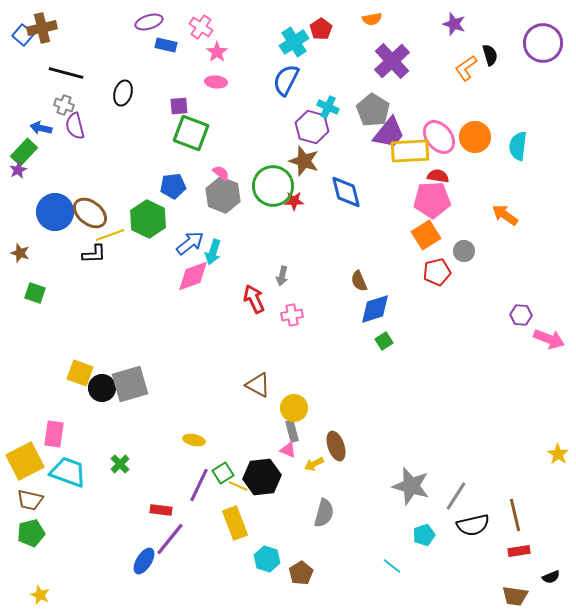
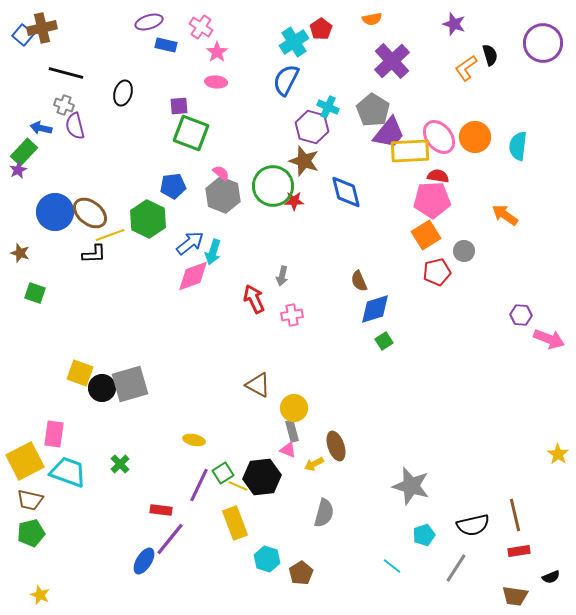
gray line at (456, 496): moved 72 px down
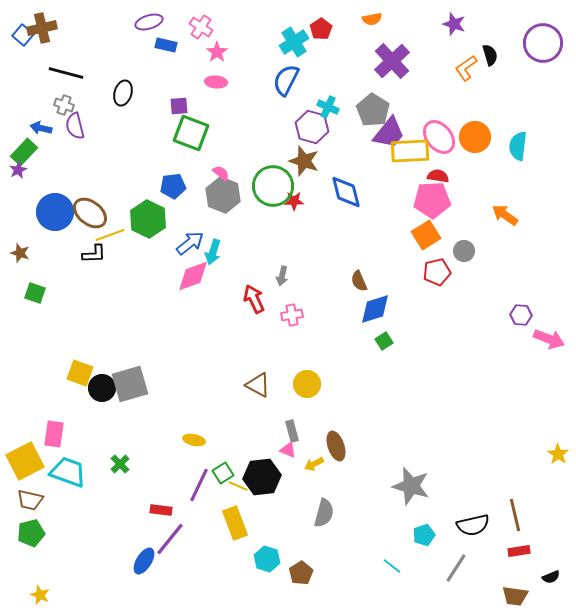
yellow circle at (294, 408): moved 13 px right, 24 px up
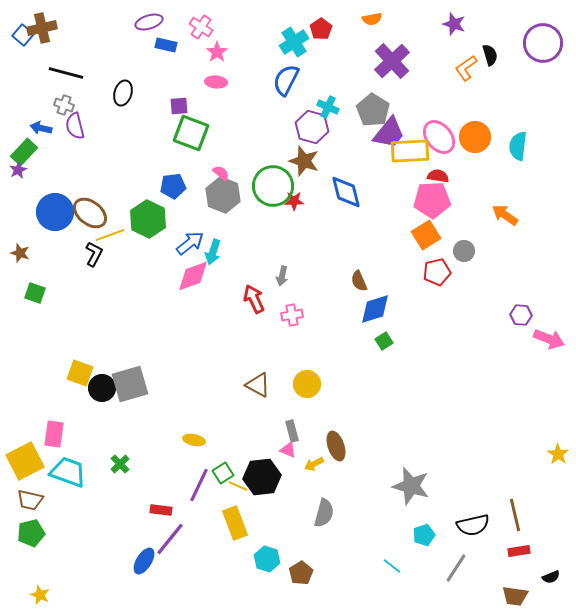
black L-shape at (94, 254): rotated 60 degrees counterclockwise
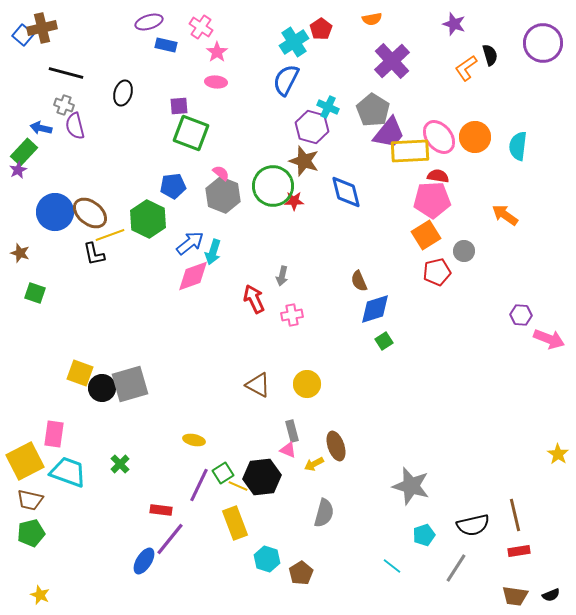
black L-shape at (94, 254): rotated 140 degrees clockwise
black semicircle at (551, 577): moved 18 px down
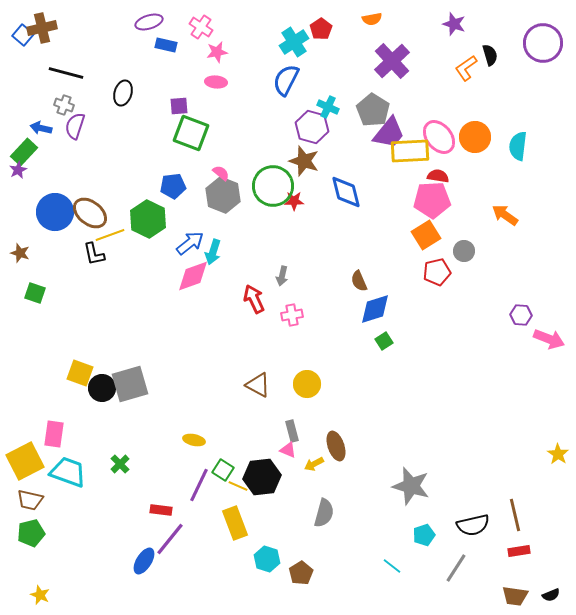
pink star at (217, 52): rotated 25 degrees clockwise
purple semicircle at (75, 126): rotated 32 degrees clockwise
green square at (223, 473): moved 3 px up; rotated 25 degrees counterclockwise
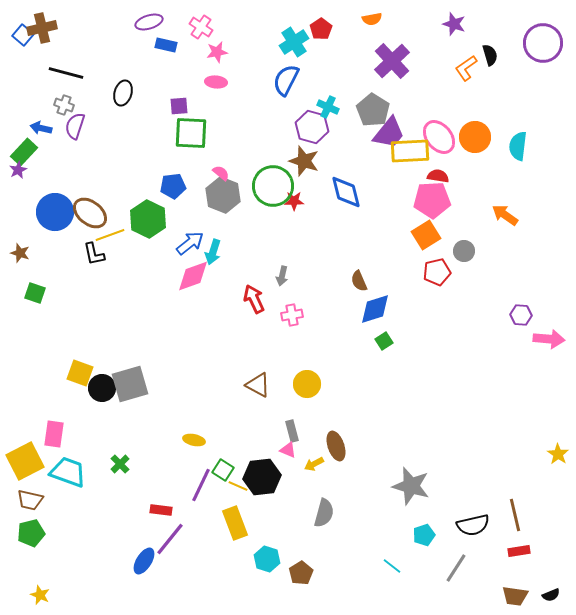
green square at (191, 133): rotated 18 degrees counterclockwise
pink arrow at (549, 339): rotated 16 degrees counterclockwise
purple line at (199, 485): moved 2 px right
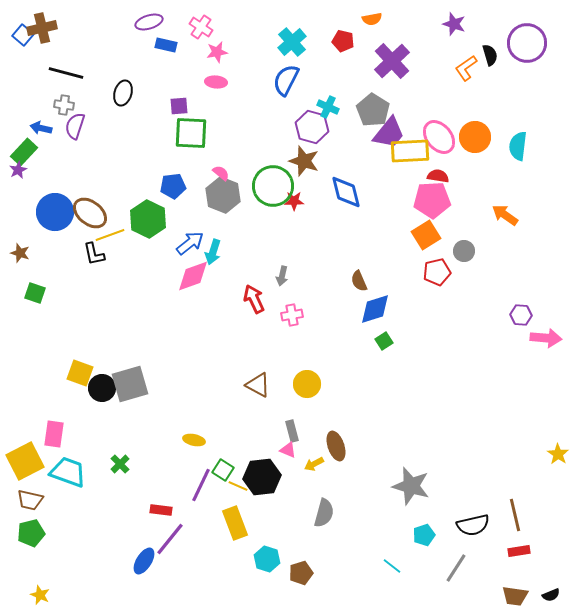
red pentagon at (321, 29): moved 22 px right, 12 px down; rotated 25 degrees counterclockwise
cyan cross at (294, 42): moved 2 px left; rotated 8 degrees counterclockwise
purple circle at (543, 43): moved 16 px left
gray cross at (64, 105): rotated 12 degrees counterclockwise
pink arrow at (549, 339): moved 3 px left, 1 px up
brown pentagon at (301, 573): rotated 15 degrees clockwise
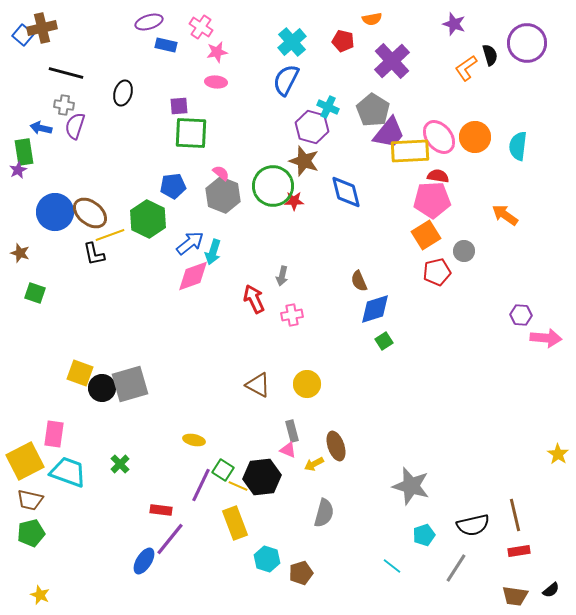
green rectangle at (24, 152): rotated 52 degrees counterclockwise
black semicircle at (551, 595): moved 5 px up; rotated 18 degrees counterclockwise
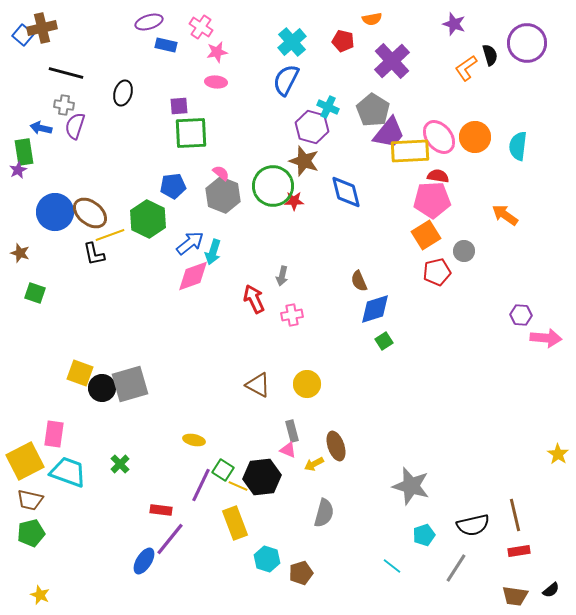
green square at (191, 133): rotated 6 degrees counterclockwise
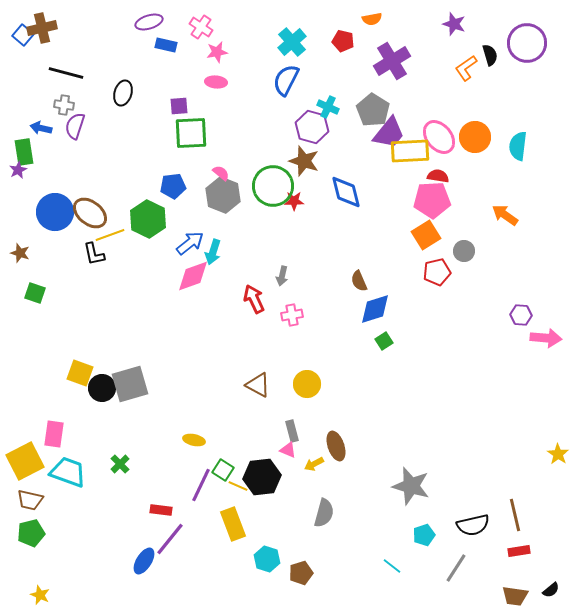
purple cross at (392, 61): rotated 12 degrees clockwise
yellow rectangle at (235, 523): moved 2 px left, 1 px down
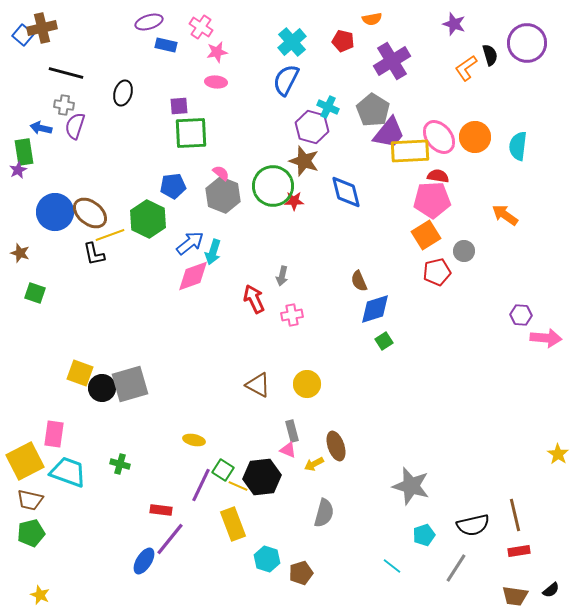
green cross at (120, 464): rotated 30 degrees counterclockwise
